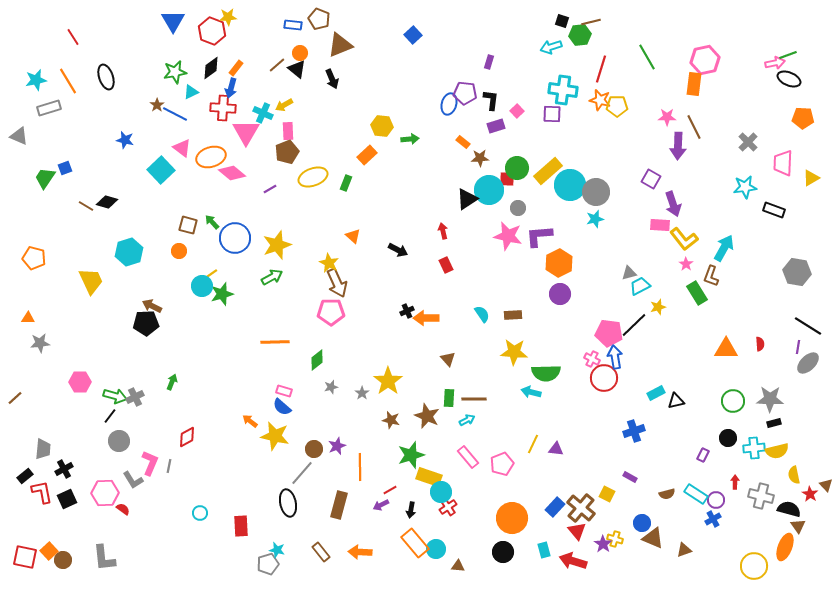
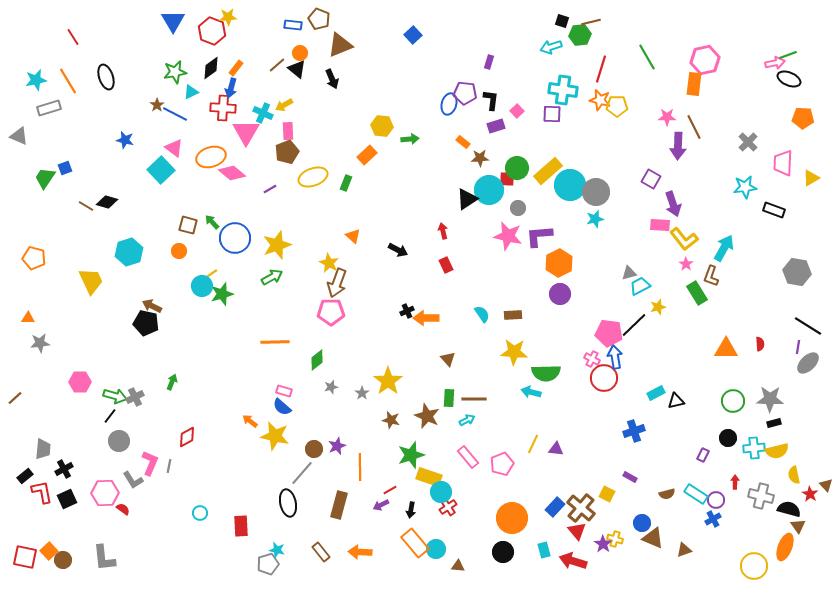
pink triangle at (182, 148): moved 8 px left
brown arrow at (337, 283): rotated 44 degrees clockwise
black pentagon at (146, 323): rotated 15 degrees clockwise
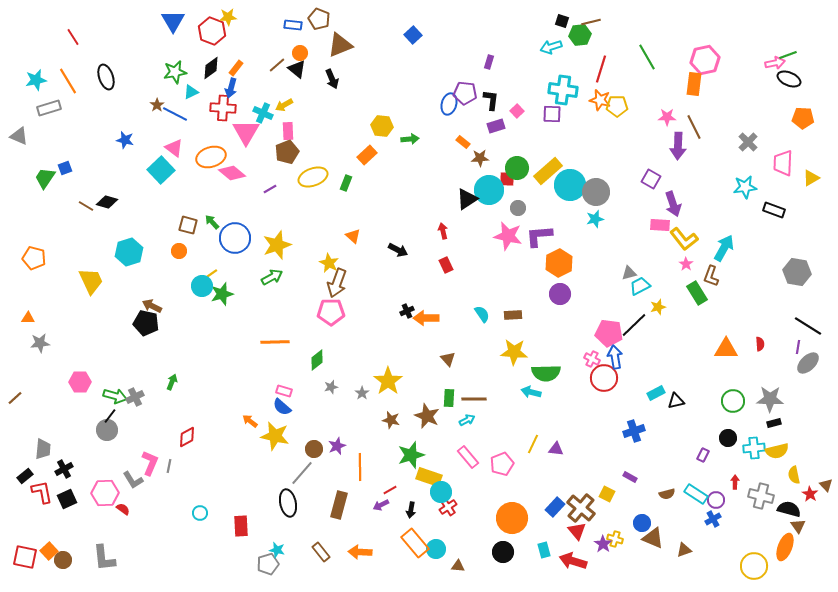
gray circle at (119, 441): moved 12 px left, 11 px up
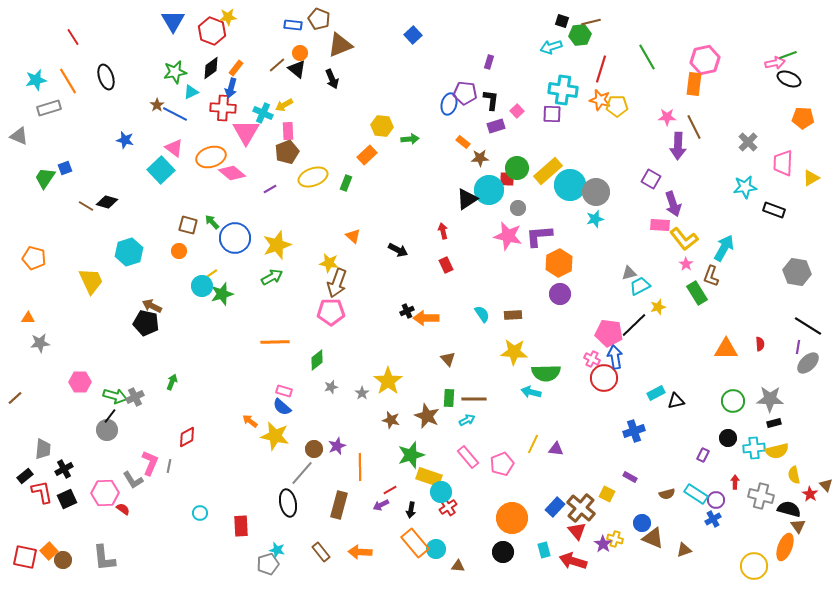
yellow star at (329, 263): rotated 18 degrees counterclockwise
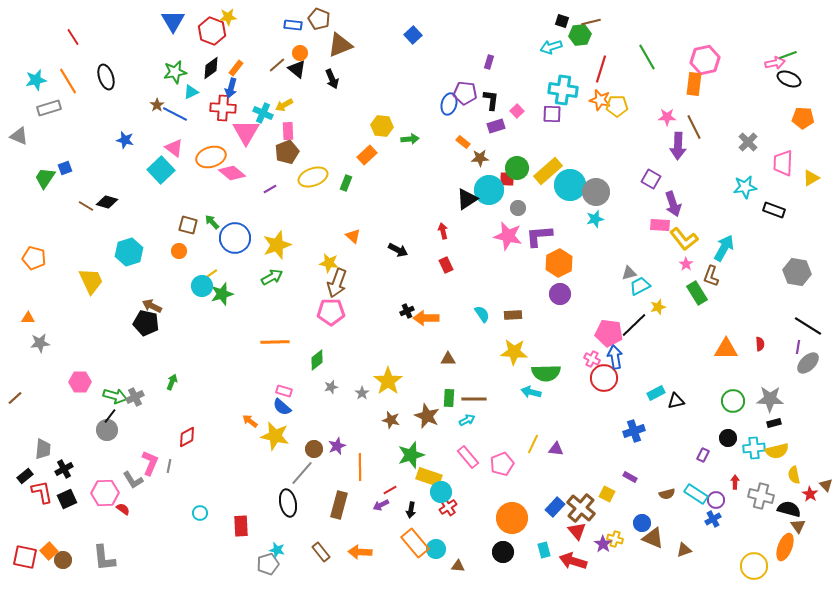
brown triangle at (448, 359): rotated 49 degrees counterclockwise
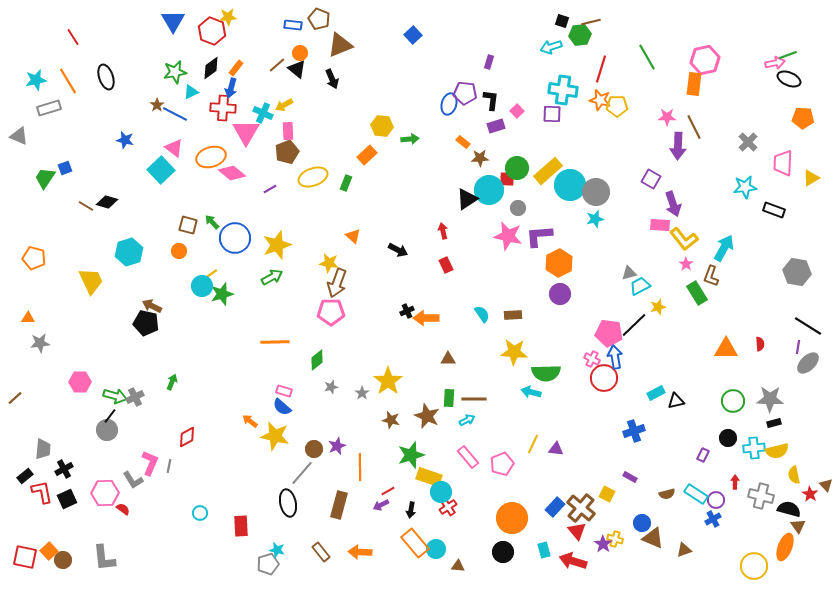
red line at (390, 490): moved 2 px left, 1 px down
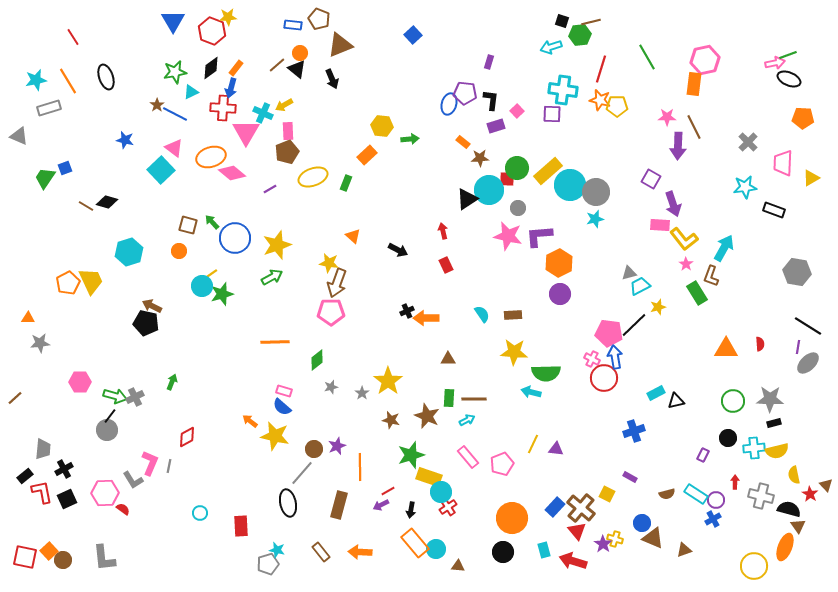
orange pentagon at (34, 258): moved 34 px right, 25 px down; rotated 30 degrees clockwise
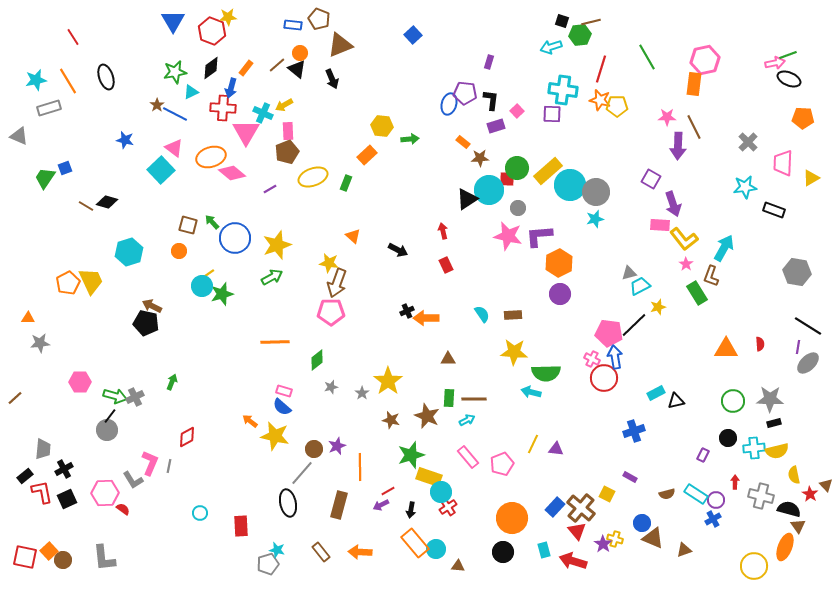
orange rectangle at (236, 68): moved 10 px right
yellow line at (211, 274): moved 3 px left
